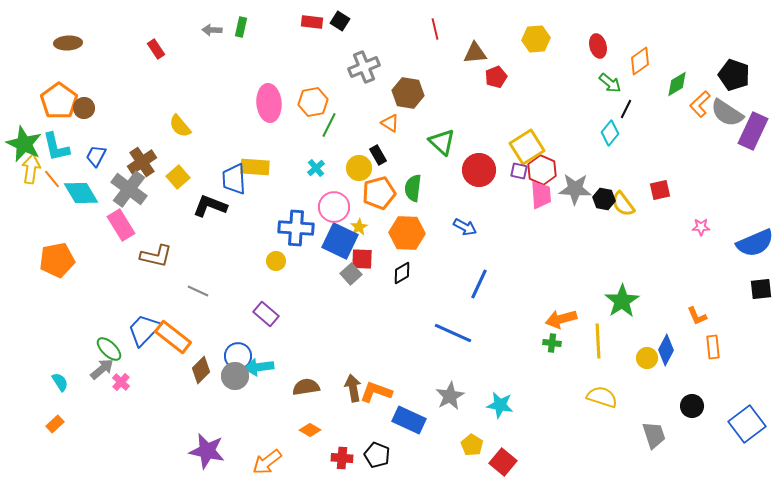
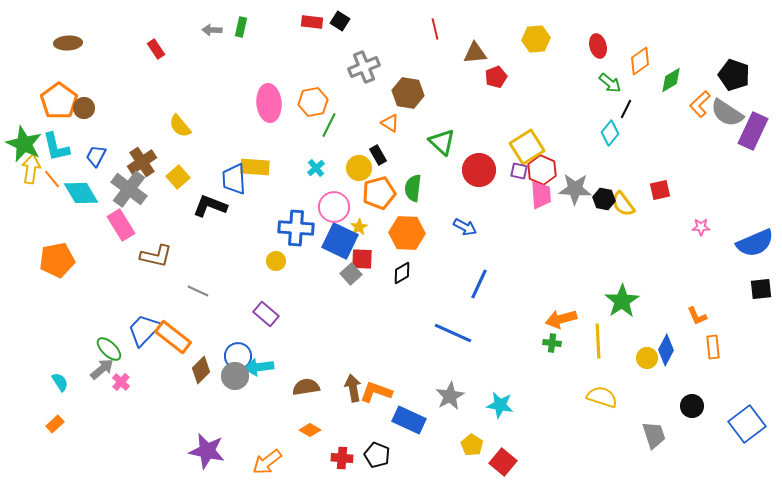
green diamond at (677, 84): moved 6 px left, 4 px up
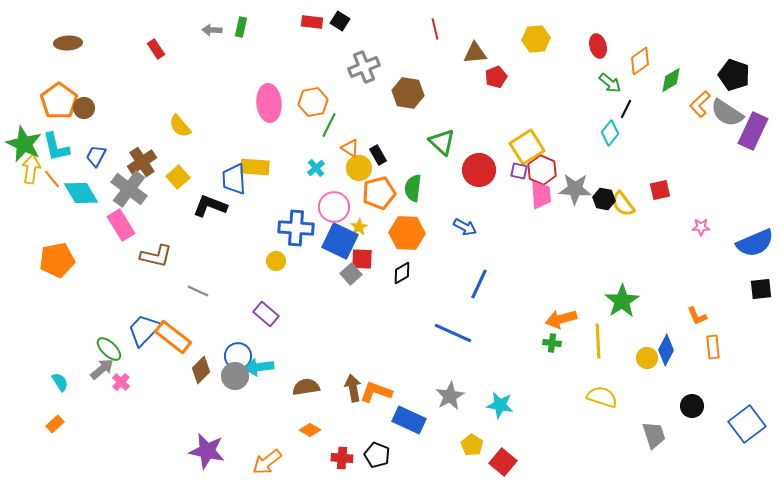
orange triangle at (390, 123): moved 40 px left, 25 px down
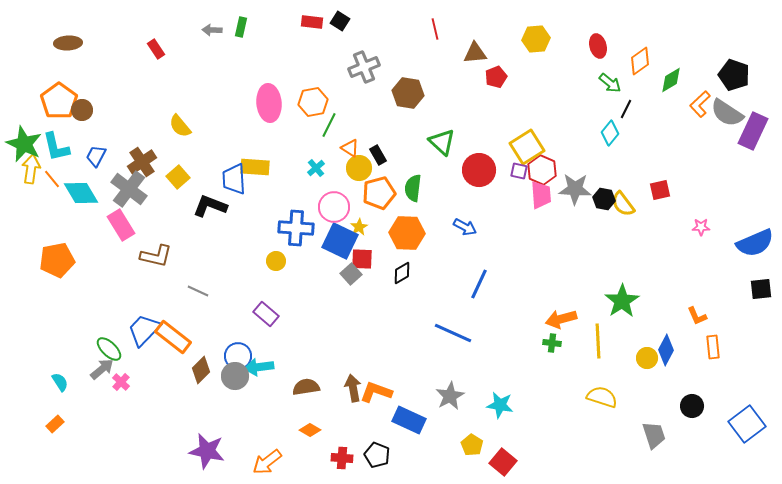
brown circle at (84, 108): moved 2 px left, 2 px down
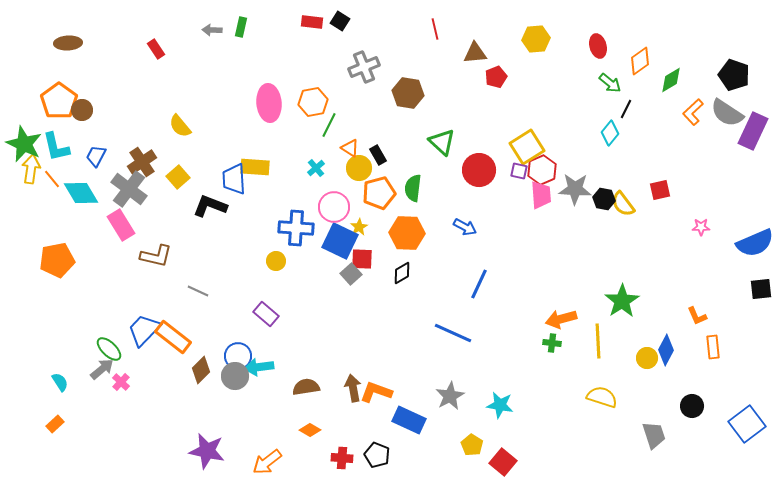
orange L-shape at (700, 104): moved 7 px left, 8 px down
red hexagon at (542, 170): rotated 12 degrees clockwise
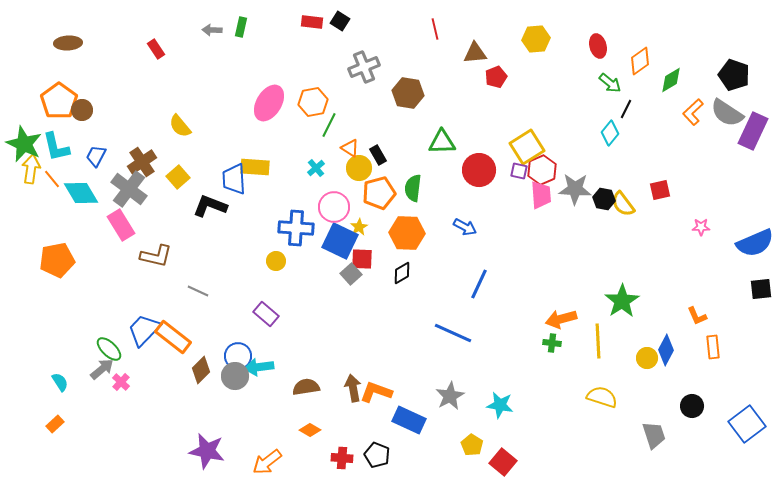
pink ellipse at (269, 103): rotated 36 degrees clockwise
green triangle at (442, 142): rotated 44 degrees counterclockwise
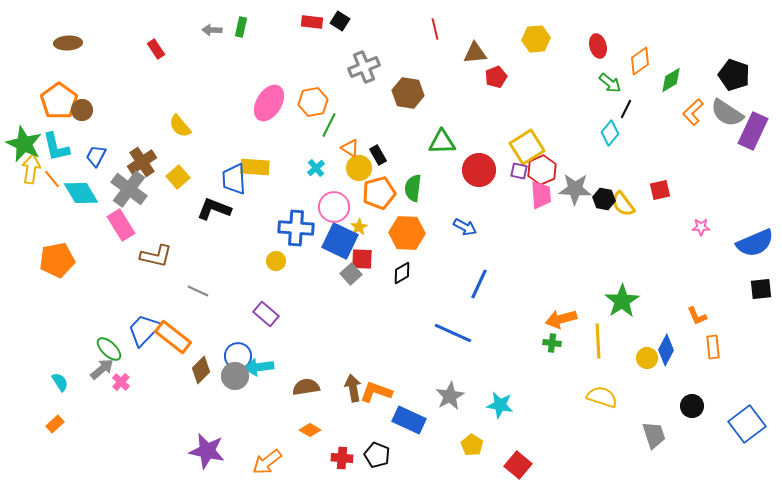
black L-shape at (210, 206): moved 4 px right, 3 px down
red square at (503, 462): moved 15 px right, 3 px down
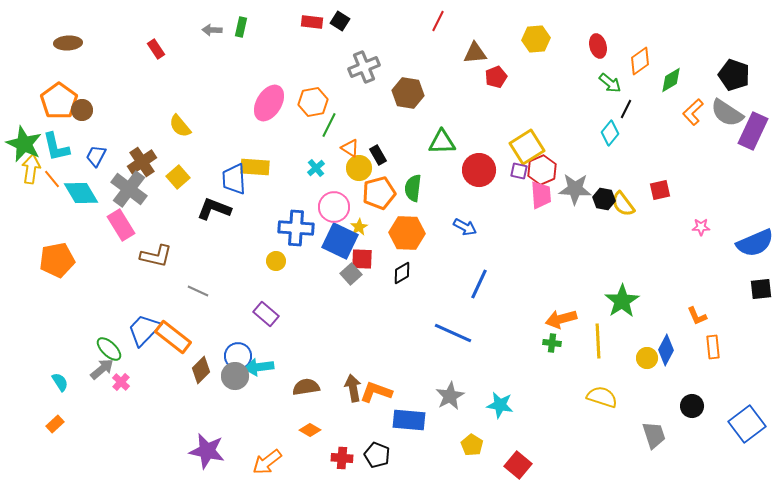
red line at (435, 29): moved 3 px right, 8 px up; rotated 40 degrees clockwise
blue rectangle at (409, 420): rotated 20 degrees counterclockwise
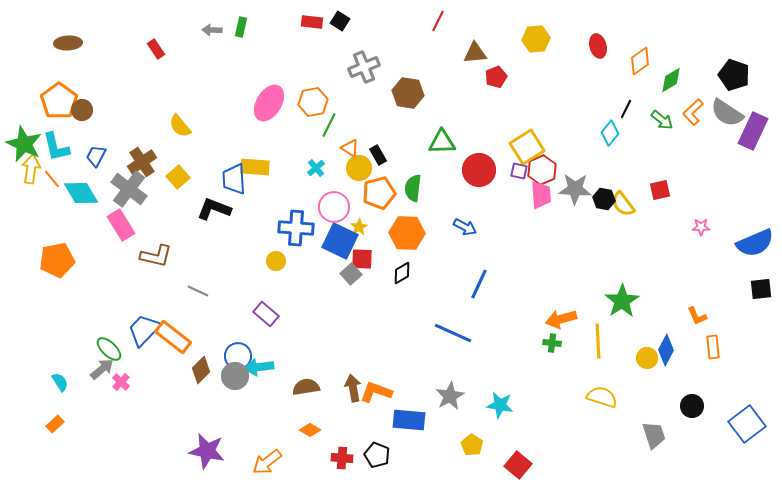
green arrow at (610, 83): moved 52 px right, 37 px down
